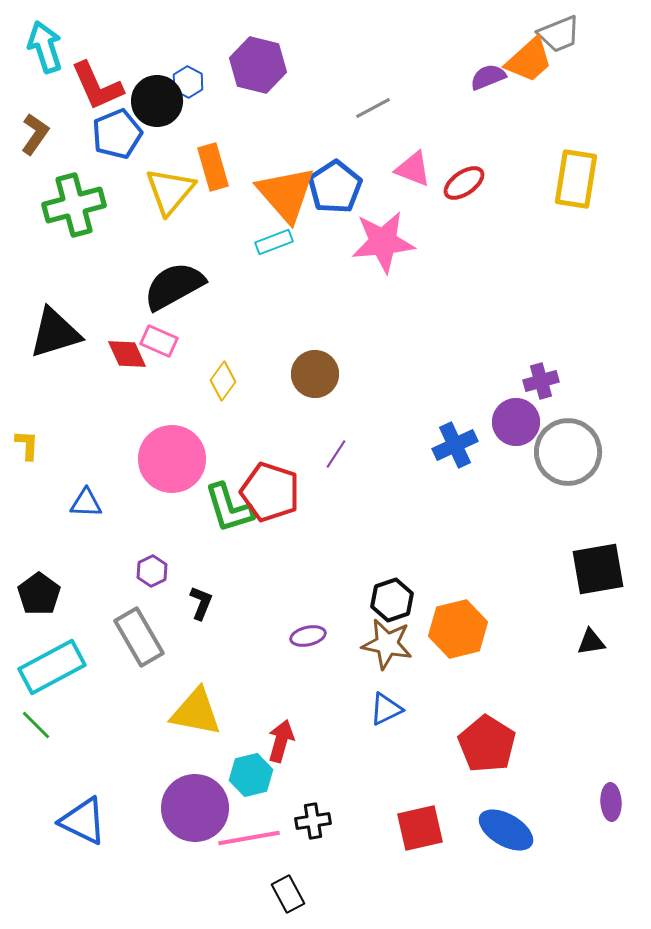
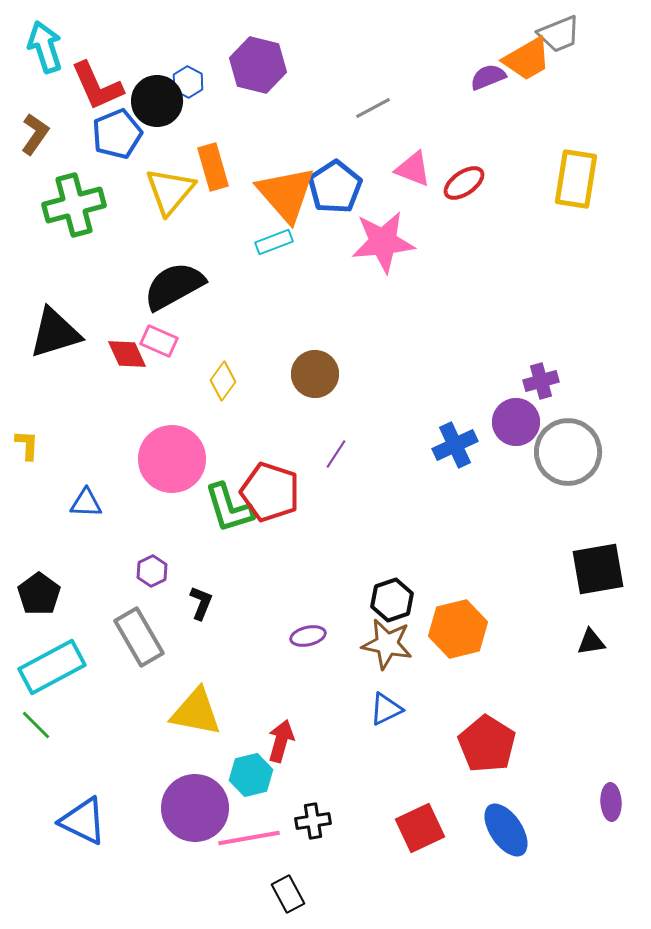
orange trapezoid at (529, 60): moved 2 px left, 1 px up; rotated 12 degrees clockwise
red square at (420, 828): rotated 12 degrees counterclockwise
blue ellipse at (506, 830): rotated 26 degrees clockwise
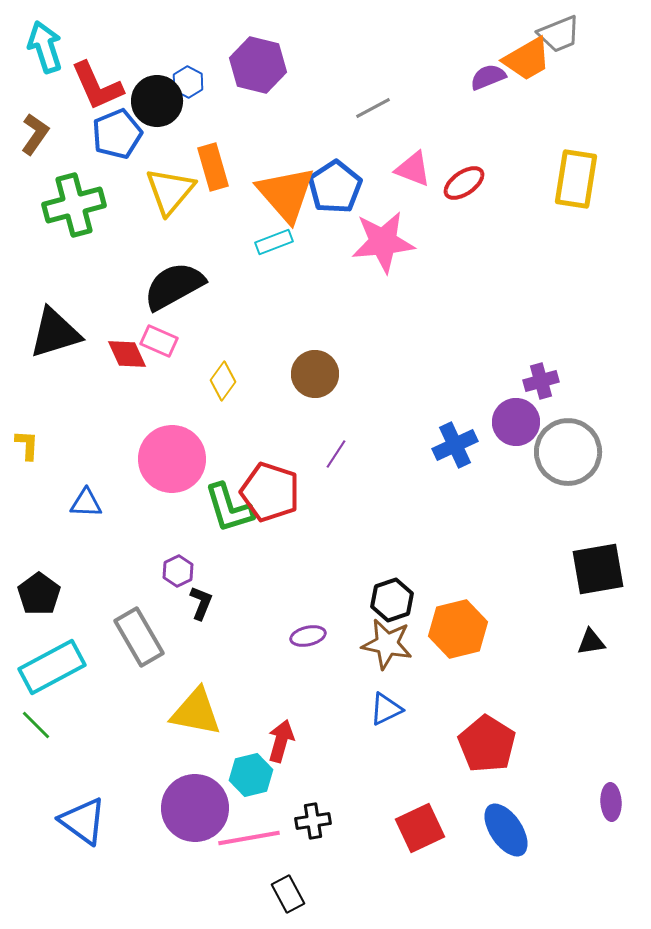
purple hexagon at (152, 571): moved 26 px right
blue triangle at (83, 821): rotated 10 degrees clockwise
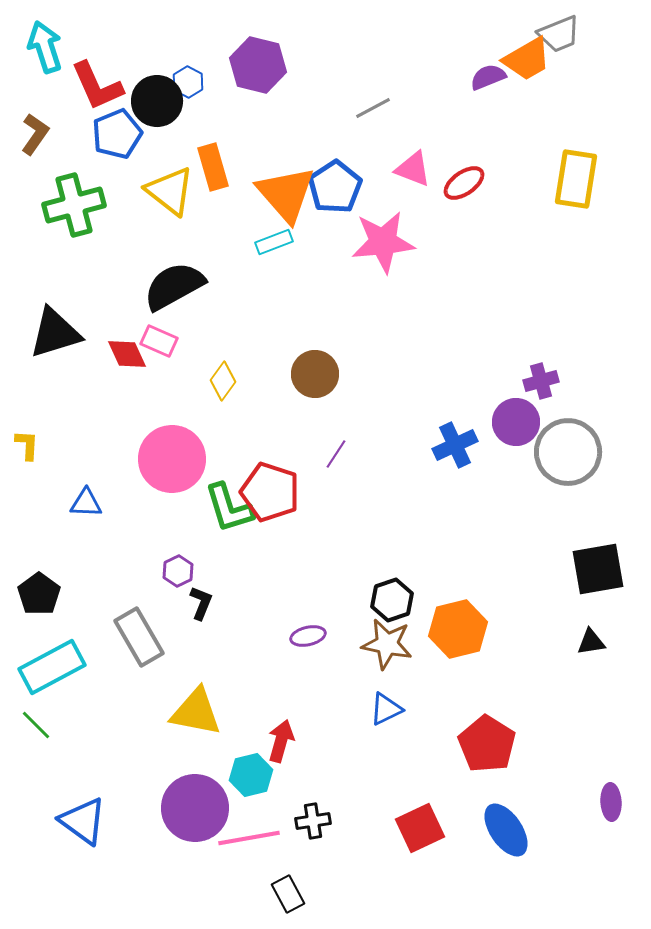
yellow triangle at (170, 191): rotated 32 degrees counterclockwise
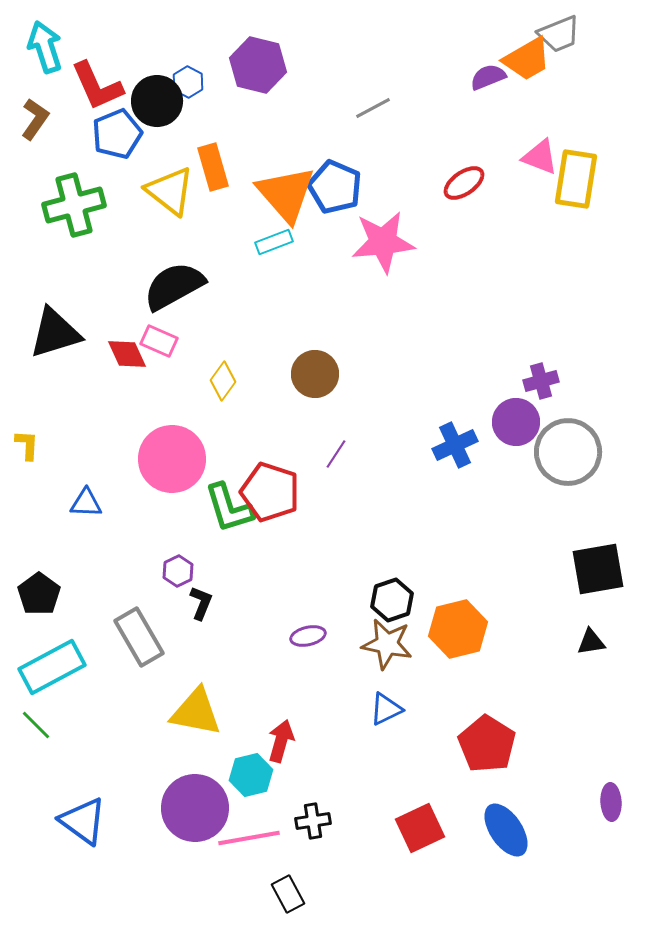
brown L-shape at (35, 134): moved 15 px up
pink triangle at (413, 169): moved 127 px right, 12 px up
blue pentagon at (335, 187): rotated 16 degrees counterclockwise
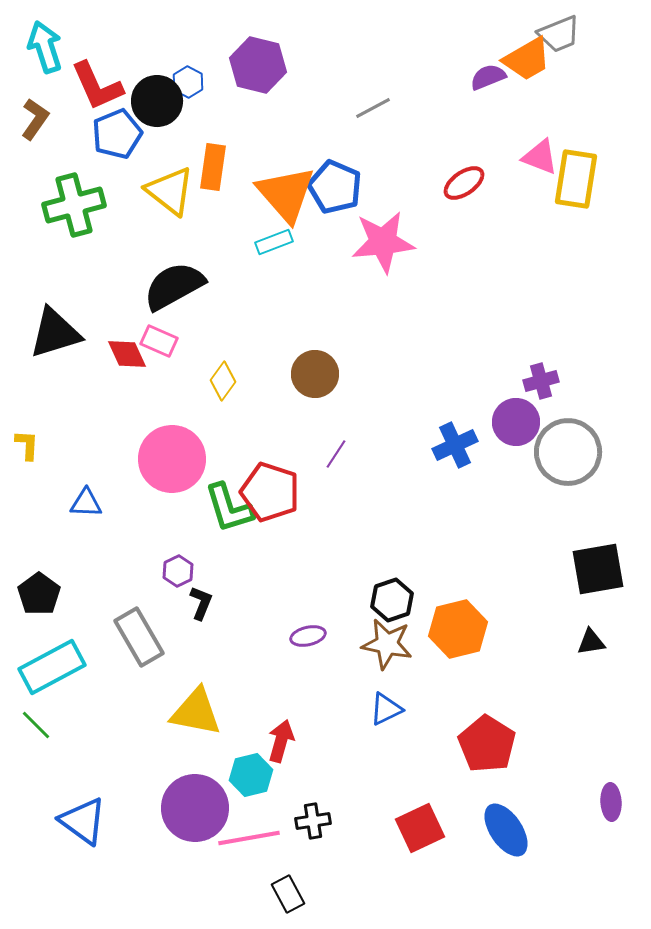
orange rectangle at (213, 167): rotated 24 degrees clockwise
